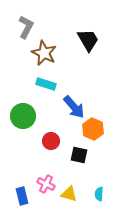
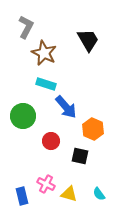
blue arrow: moved 8 px left
black square: moved 1 px right, 1 px down
cyan semicircle: rotated 40 degrees counterclockwise
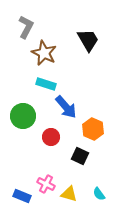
red circle: moved 4 px up
black square: rotated 12 degrees clockwise
blue rectangle: rotated 54 degrees counterclockwise
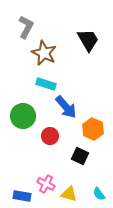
red circle: moved 1 px left, 1 px up
blue rectangle: rotated 12 degrees counterclockwise
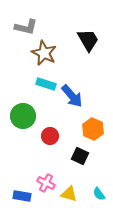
gray L-shape: rotated 75 degrees clockwise
blue arrow: moved 6 px right, 11 px up
pink cross: moved 1 px up
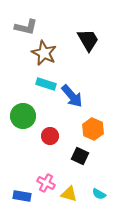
cyan semicircle: rotated 24 degrees counterclockwise
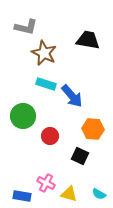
black trapezoid: rotated 50 degrees counterclockwise
orange hexagon: rotated 20 degrees counterclockwise
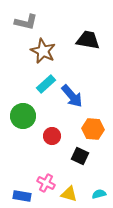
gray L-shape: moved 5 px up
brown star: moved 1 px left, 2 px up
cyan rectangle: rotated 60 degrees counterclockwise
red circle: moved 2 px right
cyan semicircle: rotated 136 degrees clockwise
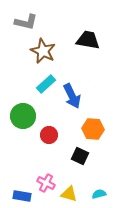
blue arrow: rotated 15 degrees clockwise
red circle: moved 3 px left, 1 px up
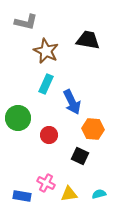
brown star: moved 3 px right
cyan rectangle: rotated 24 degrees counterclockwise
blue arrow: moved 6 px down
green circle: moved 5 px left, 2 px down
yellow triangle: rotated 24 degrees counterclockwise
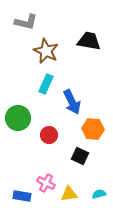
black trapezoid: moved 1 px right, 1 px down
